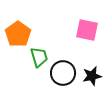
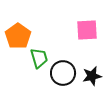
pink square: rotated 15 degrees counterclockwise
orange pentagon: moved 2 px down
green trapezoid: moved 1 px down
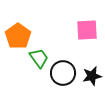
green trapezoid: rotated 20 degrees counterclockwise
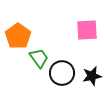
black circle: moved 1 px left
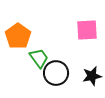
black circle: moved 6 px left
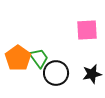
orange pentagon: moved 22 px down
black star: moved 2 px up
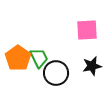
green trapezoid: rotated 10 degrees clockwise
black star: moved 8 px up
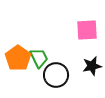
black circle: moved 2 px down
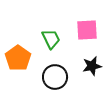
green trapezoid: moved 12 px right, 19 px up
black circle: moved 1 px left, 2 px down
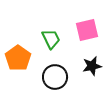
pink square: rotated 10 degrees counterclockwise
